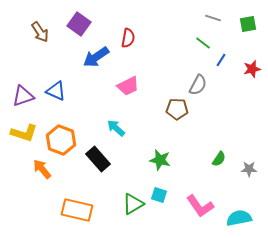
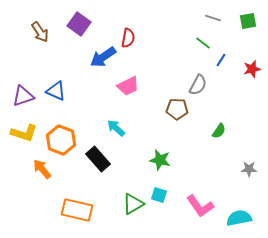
green square: moved 3 px up
blue arrow: moved 7 px right
green semicircle: moved 28 px up
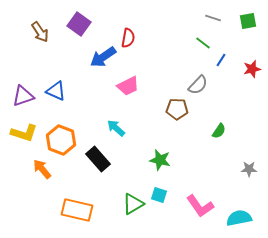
gray semicircle: rotated 15 degrees clockwise
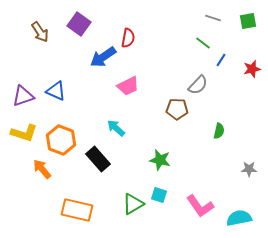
green semicircle: rotated 21 degrees counterclockwise
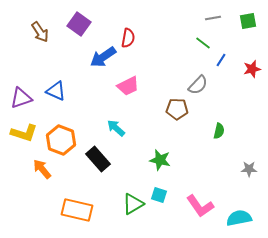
gray line: rotated 28 degrees counterclockwise
purple triangle: moved 2 px left, 2 px down
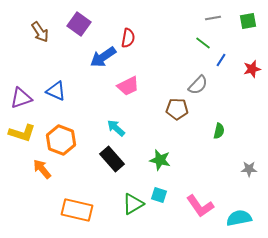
yellow L-shape: moved 2 px left
black rectangle: moved 14 px right
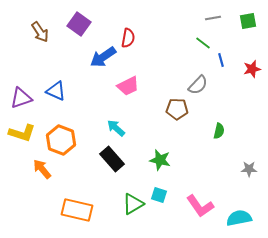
blue line: rotated 48 degrees counterclockwise
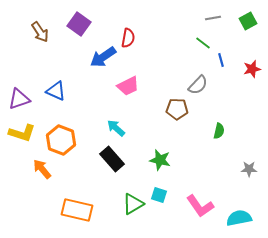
green square: rotated 18 degrees counterclockwise
purple triangle: moved 2 px left, 1 px down
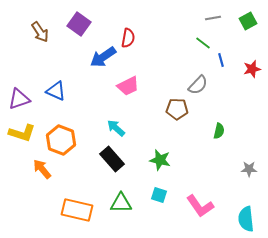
green triangle: moved 12 px left, 1 px up; rotated 30 degrees clockwise
cyan semicircle: moved 7 px right, 1 px down; rotated 85 degrees counterclockwise
